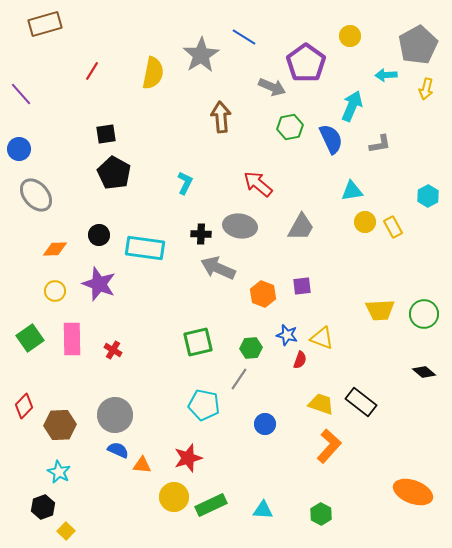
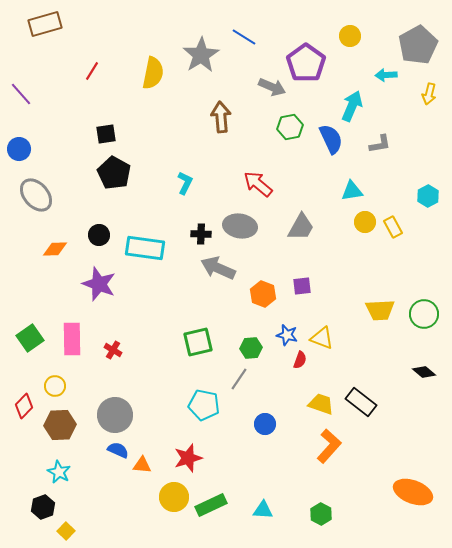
yellow arrow at (426, 89): moved 3 px right, 5 px down
yellow circle at (55, 291): moved 95 px down
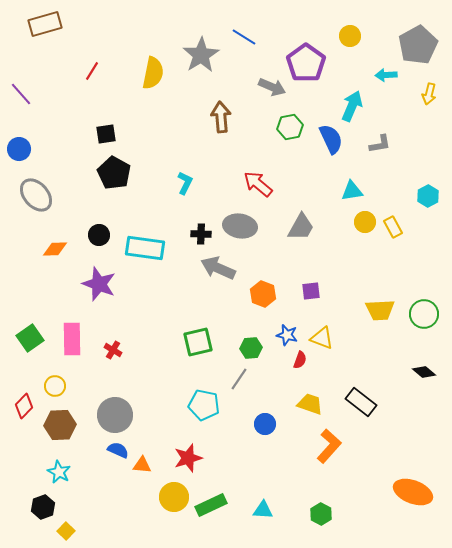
purple square at (302, 286): moved 9 px right, 5 px down
yellow trapezoid at (321, 404): moved 11 px left
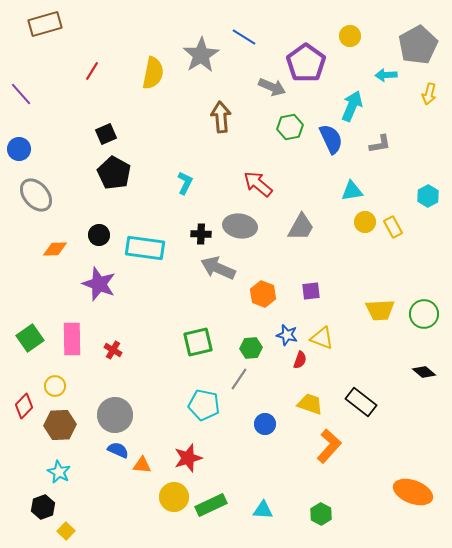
black square at (106, 134): rotated 15 degrees counterclockwise
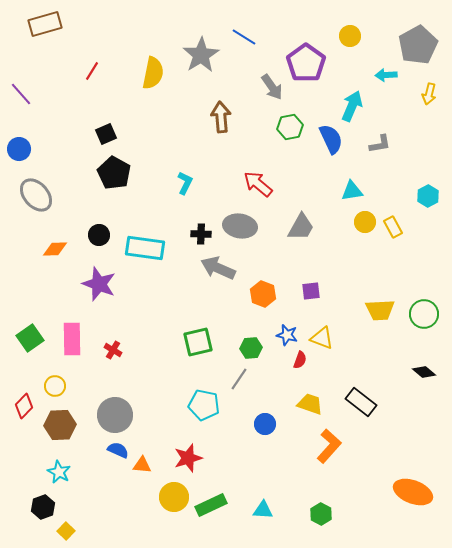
gray arrow at (272, 87): rotated 32 degrees clockwise
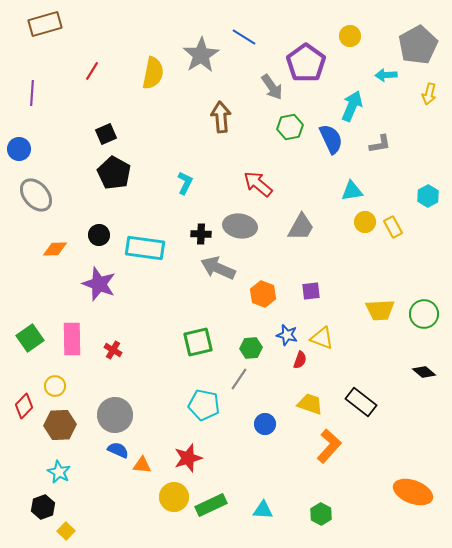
purple line at (21, 94): moved 11 px right, 1 px up; rotated 45 degrees clockwise
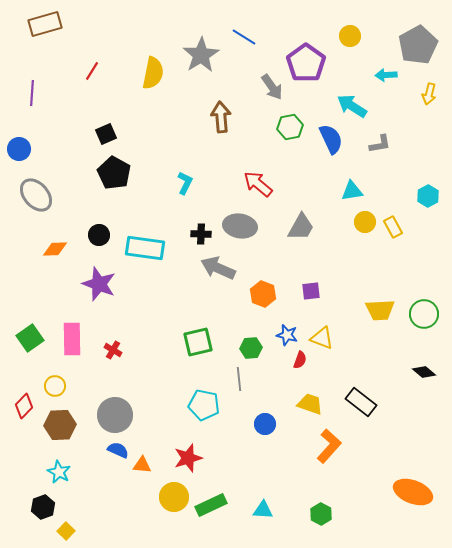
cyan arrow at (352, 106): rotated 80 degrees counterclockwise
gray line at (239, 379): rotated 40 degrees counterclockwise
